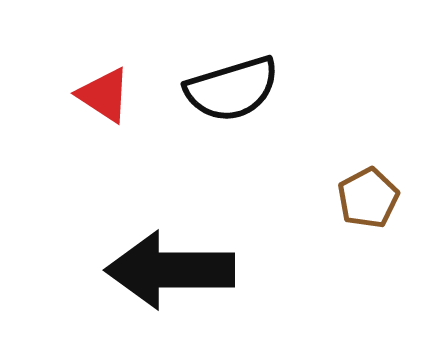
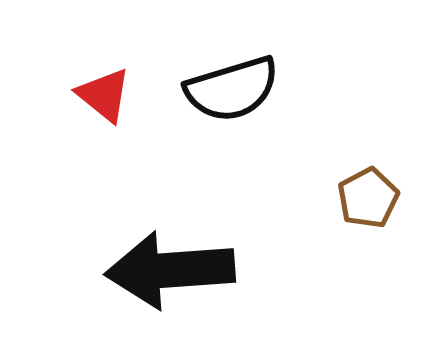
red triangle: rotated 6 degrees clockwise
black arrow: rotated 4 degrees counterclockwise
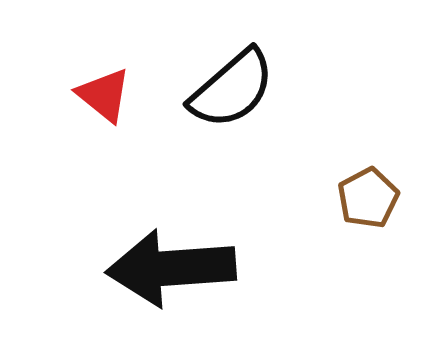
black semicircle: rotated 24 degrees counterclockwise
black arrow: moved 1 px right, 2 px up
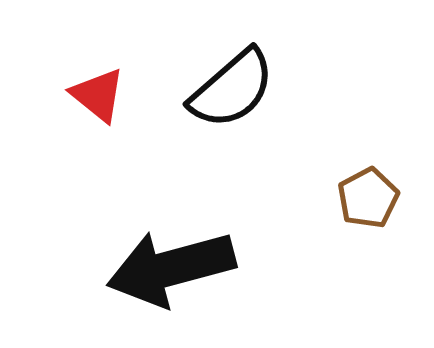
red triangle: moved 6 px left
black arrow: rotated 11 degrees counterclockwise
